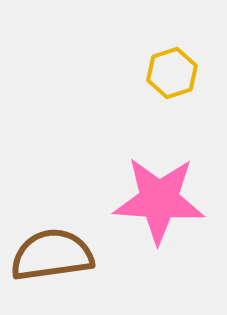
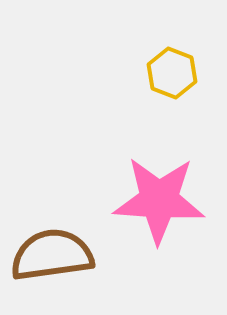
yellow hexagon: rotated 21 degrees counterclockwise
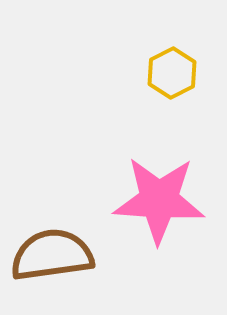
yellow hexagon: rotated 12 degrees clockwise
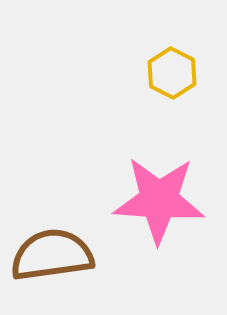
yellow hexagon: rotated 6 degrees counterclockwise
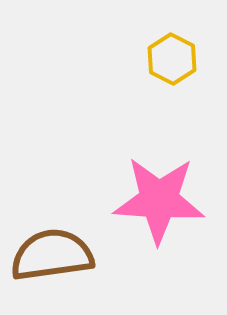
yellow hexagon: moved 14 px up
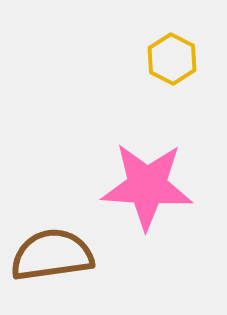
pink star: moved 12 px left, 14 px up
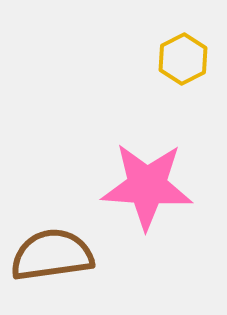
yellow hexagon: moved 11 px right; rotated 6 degrees clockwise
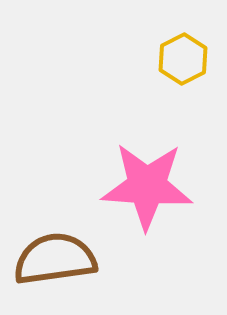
brown semicircle: moved 3 px right, 4 px down
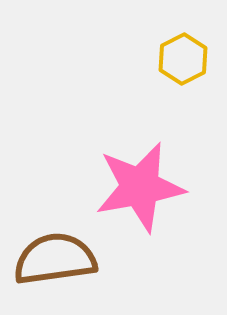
pink star: moved 7 px left, 1 px down; rotated 14 degrees counterclockwise
